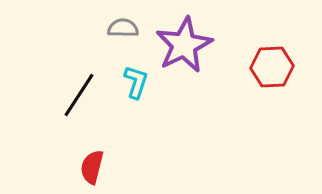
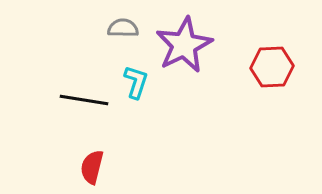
black line: moved 5 px right, 5 px down; rotated 66 degrees clockwise
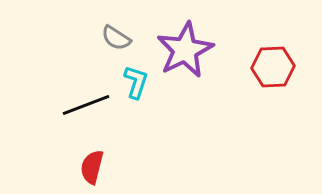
gray semicircle: moved 7 px left, 10 px down; rotated 148 degrees counterclockwise
purple star: moved 1 px right, 5 px down
red hexagon: moved 1 px right
black line: moved 2 px right, 5 px down; rotated 30 degrees counterclockwise
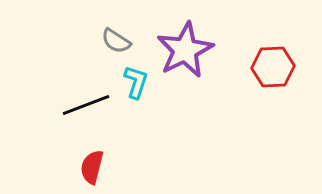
gray semicircle: moved 3 px down
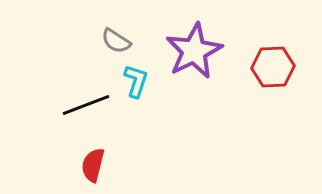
purple star: moved 9 px right, 1 px down
cyan L-shape: moved 1 px up
red semicircle: moved 1 px right, 2 px up
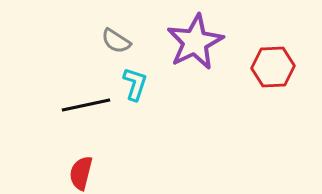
purple star: moved 1 px right, 9 px up
cyan L-shape: moved 1 px left, 3 px down
black line: rotated 9 degrees clockwise
red semicircle: moved 12 px left, 8 px down
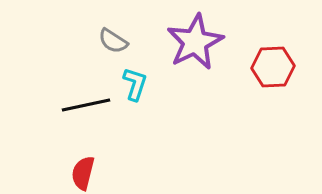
gray semicircle: moved 3 px left
red semicircle: moved 2 px right
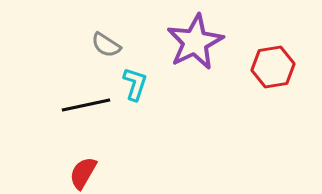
gray semicircle: moved 7 px left, 4 px down
red hexagon: rotated 6 degrees counterclockwise
red semicircle: rotated 16 degrees clockwise
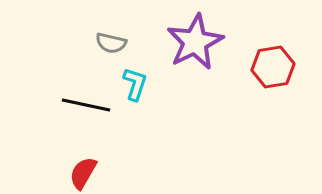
gray semicircle: moved 5 px right, 2 px up; rotated 20 degrees counterclockwise
black line: rotated 24 degrees clockwise
